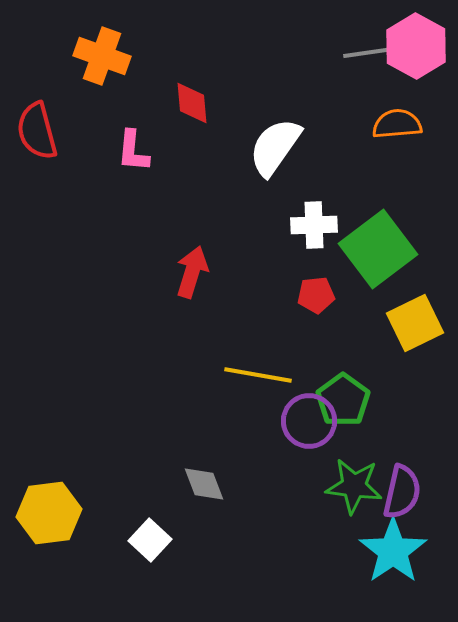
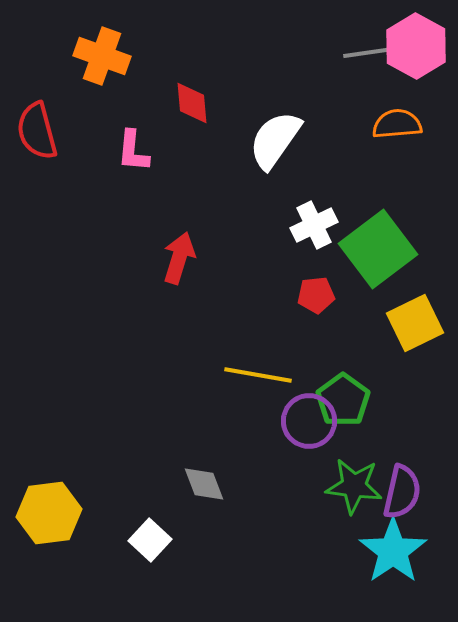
white semicircle: moved 7 px up
white cross: rotated 24 degrees counterclockwise
red arrow: moved 13 px left, 14 px up
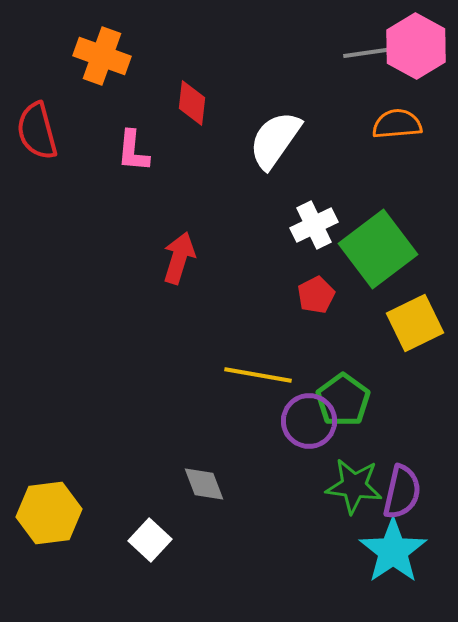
red diamond: rotated 12 degrees clockwise
red pentagon: rotated 21 degrees counterclockwise
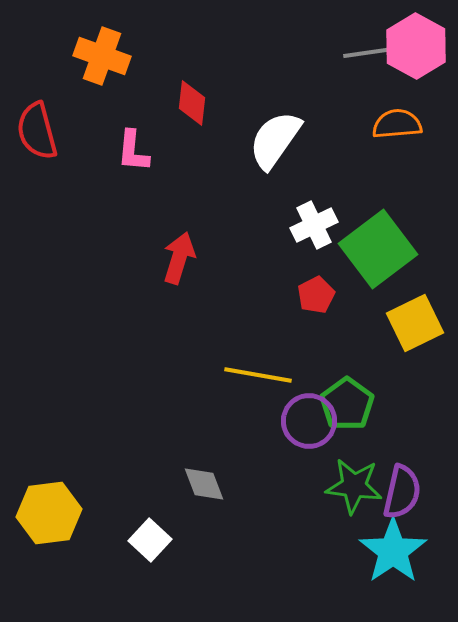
green pentagon: moved 4 px right, 4 px down
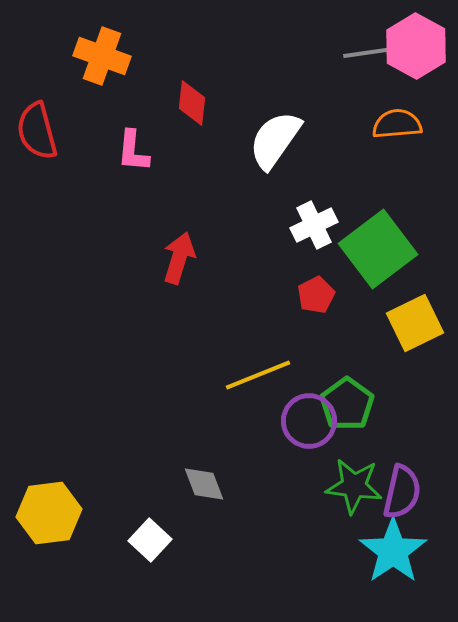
yellow line: rotated 32 degrees counterclockwise
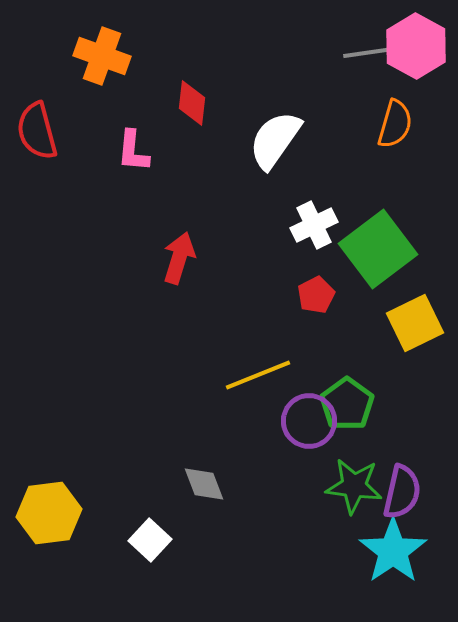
orange semicircle: moved 2 px left; rotated 111 degrees clockwise
